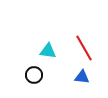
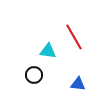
red line: moved 10 px left, 11 px up
blue triangle: moved 4 px left, 7 px down
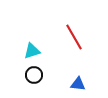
cyan triangle: moved 16 px left; rotated 24 degrees counterclockwise
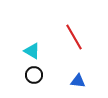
cyan triangle: rotated 48 degrees clockwise
blue triangle: moved 3 px up
